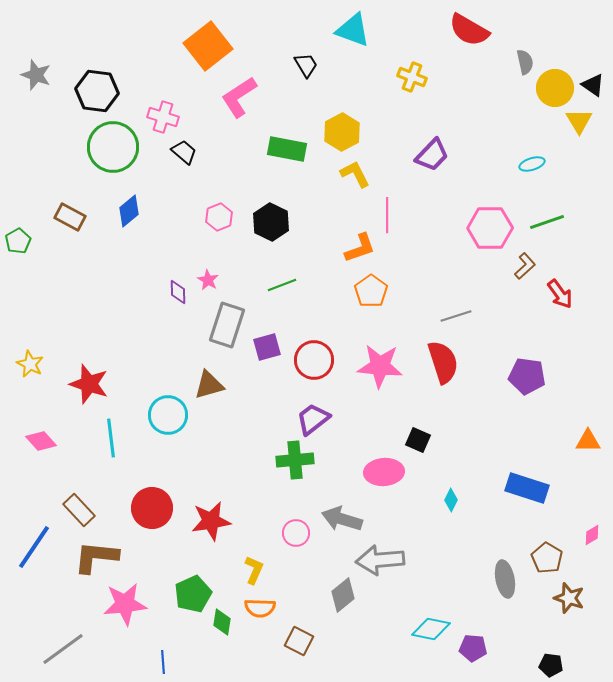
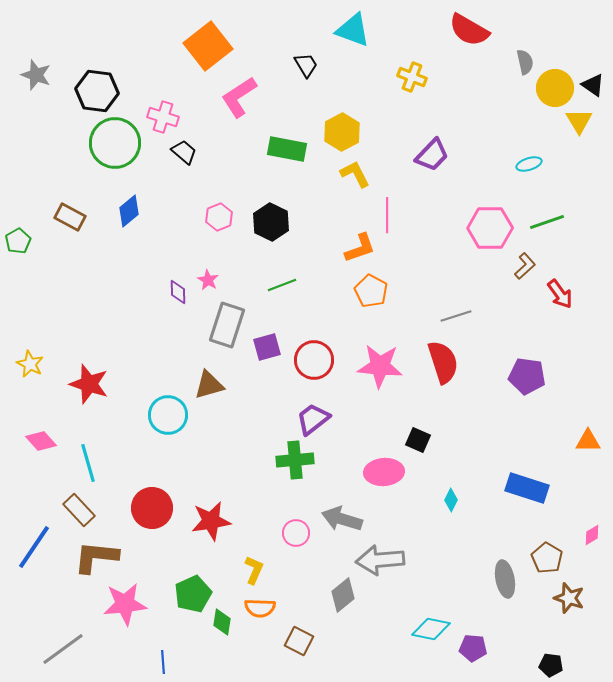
green circle at (113, 147): moved 2 px right, 4 px up
cyan ellipse at (532, 164): moved 3 px left
orange pentagon at (371, 291): rotated 8 degrees counterclockwise
cyan line at (111, 438): moved 23 px left, 25 px down; rotated 9 degrees counterclockwise
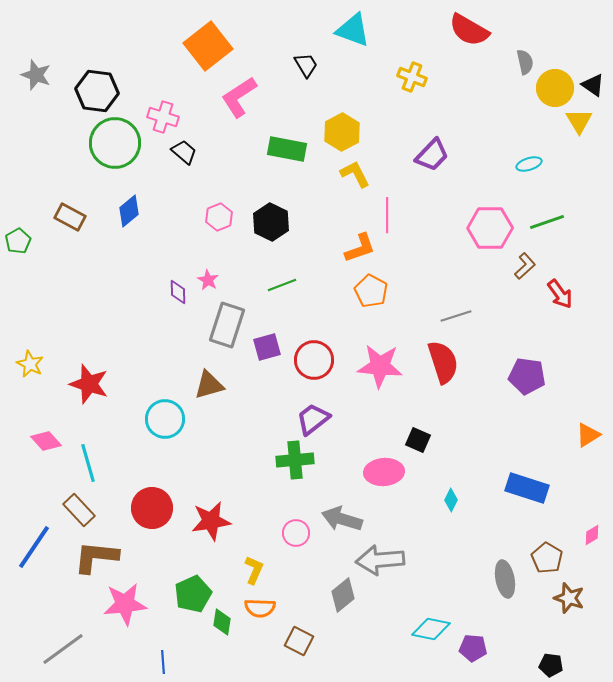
cyan circle at (168, 415): moved 3 px left, 4 px down
pink diamond at (41, 441): moved 5 px right
orange triangle at (588, 441): moved 6 px up; rotated 32 degrees counterclockwise
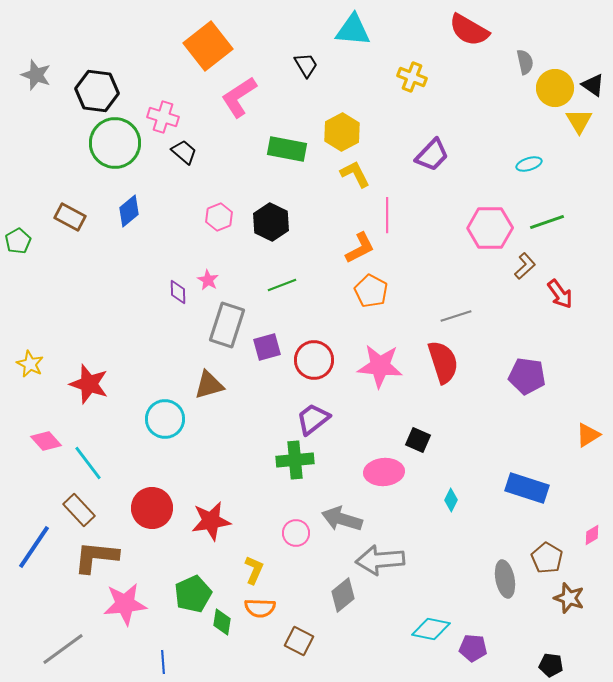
cyan triangle at (353, 30): rotated 15 degrees counterclockwise
orange L-shape at (360, 248): rotated 8 degrees counterclockwise
cyan line at (88, 463): rotated 21 degrees counterclockwise
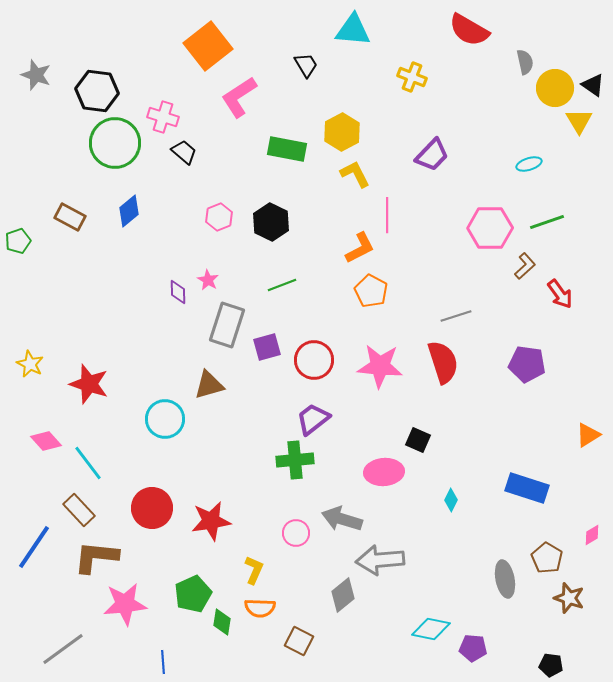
green pentagon at (18, 241): rotated 10 degrees clockwise
purple pentagon at (527, 376): moved 12 px up
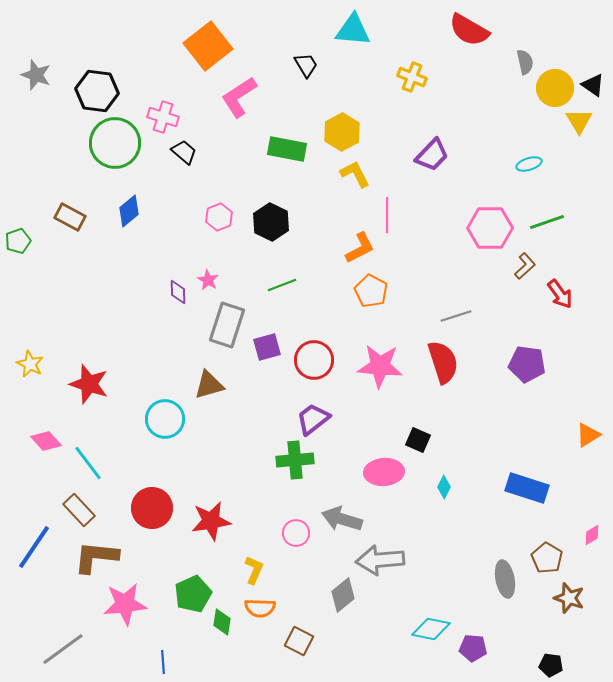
cyan diamond at (451, 500): moved 7 px left, 13 px up
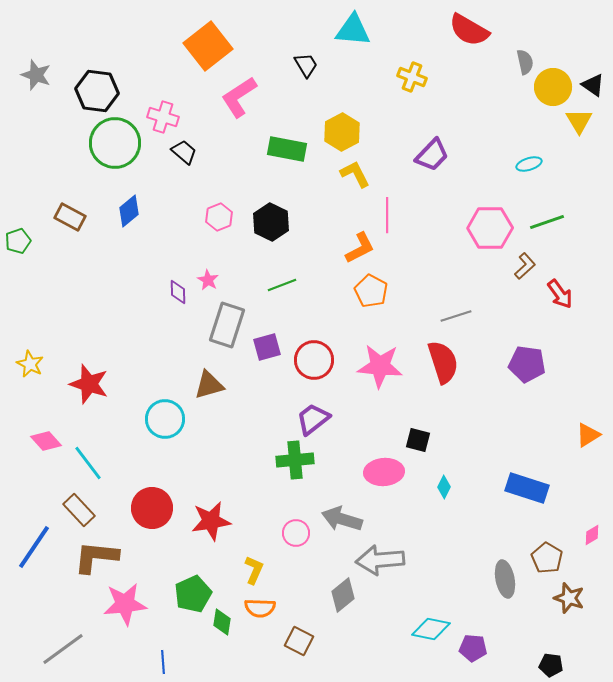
yellow circle at (555, 88): moved 2 px left, 1 px up
black square at (418, 440): rotated 10 degrees counterclockwise
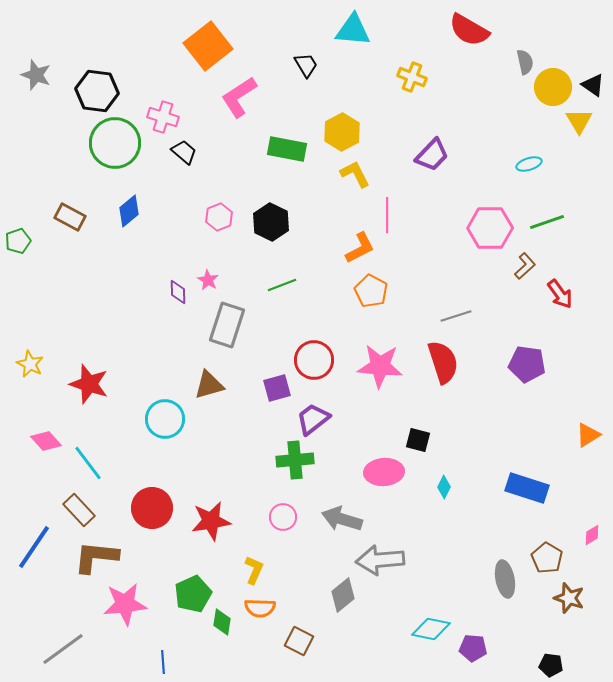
purple square at (267, 347): moved 10 px right, 41 px down
pink circle at (296, 533): moved 13 px left, 16 px up
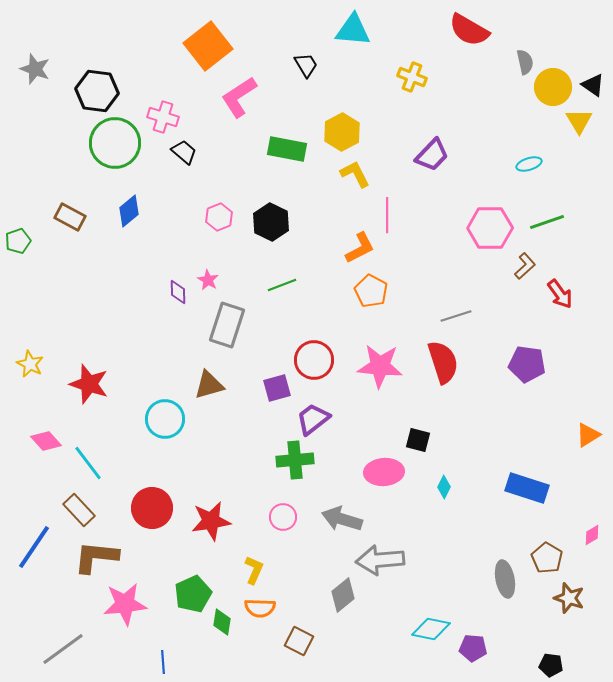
gray star at (36, 75): moved 1 px left, 6 px up
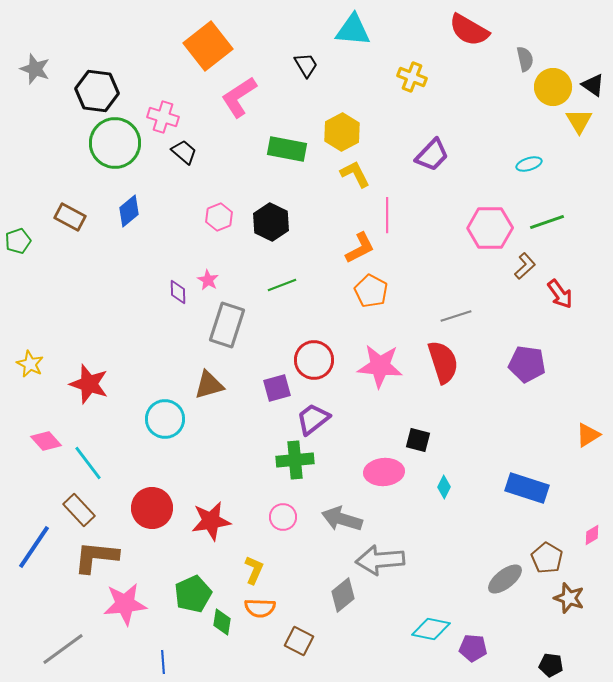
gray semicircle at (525, 62): moved 3 px up
gray ellipse at (505, 579): rotated 63 degrees clockwise
